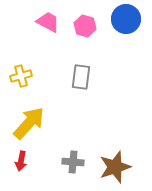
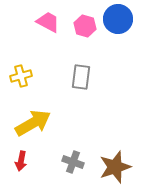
blue circle: moved 8 px left
yellow arrow: moved 4 px right; rotated 18 degrees clockwise
gray cross: rotated 15 degrees clockwise
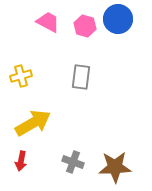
brown star: rotated 16 degrees clockwise
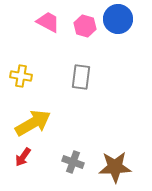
yellow cross: rotated 25 degrees clockwise
red arrow: moved 2 px right, 4 px up; rotated 24 degrees clockwise
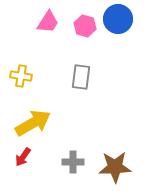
pink trapezoid: rotated 95 degrees clockwise
gray cross: rotated 20 degrees counterclockwise
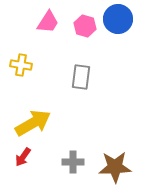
yellow cross: moved 11 px up
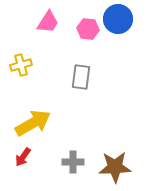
pink hexagon: moved 3 px right, 3 px down; rotated 10 degrees counterclockwise
yellow cross: rotated 25 degrees counterclockwise
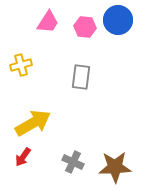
blue circle: moved 1 px down
pink hexagon: moved 3 px left, 2 px up
gray cross: rotated 25 degrees clockwise
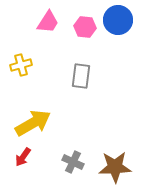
gray rectangle: moved 1 px up
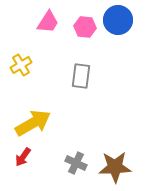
yellow cross: rotated 15 degrees counterclockwise
gray cross: moved 3 px right, 1 px down
